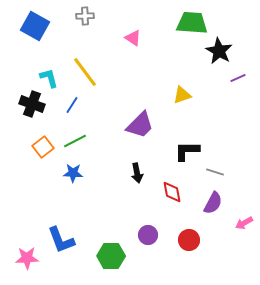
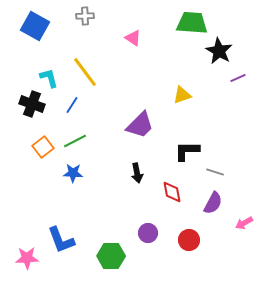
purple circle: moved 2 px up
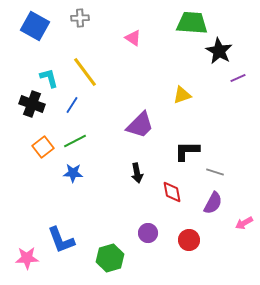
gray cross: moved 5 px left, 2 px down
green hexagon: moved 1 px left, 2 px down; rotated 16 degrees counterclockwise
